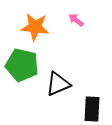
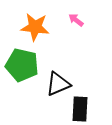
black rectangle: moved 12 px left
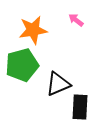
orange star: moved 2 px left, 3 px down; rotated 16 degrees counterclockwise
green pentagon: rotated 28 degrees counterclockwise
black rectangle: moved 2 px up
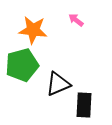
orange star: rotated 16 degrees clockwise
black rectangle: moved 4 px right, 2 px up
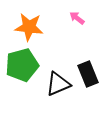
pink arrow: moved 1 px right, 2 px up
orange star: moved 4 px left, 3 px up
black rectangle: moved 4 px right, 31 px up; rotated 25 degrees counterclockwise
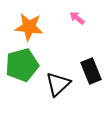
black rectangle: moved 3 px right, 3 px up
black triangle: rotated 20 degrees counterclockwise
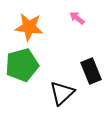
black triangle: moved 4 px right, 9 px down
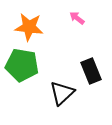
green pentagon: rotated 24 degrees clockwise
